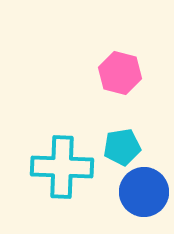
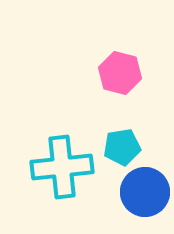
cyan cross: rotated 8 degrees counterclockwise
blue circle: moved 1 px right
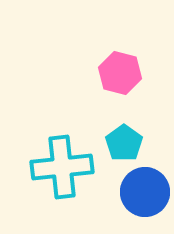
cyan pentagon: moved 2 px right, 4 px up; rotated 27 degrees counterclockwise
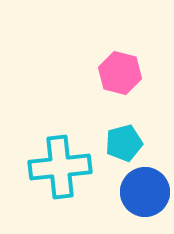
cyan pentagon: rotated 21 degrees clockwise
cyan cross: moved 2 px left
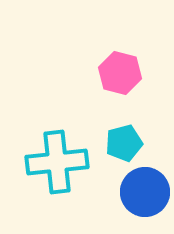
cyan cross: moved 3 px left, 5 px up
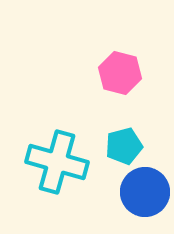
cyan pentagon: moved 3 px down
cyan cross: rotated 22 degrees clockwise
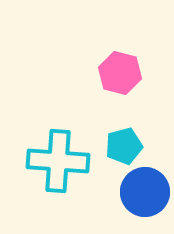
cyan cross: moved 1 px right, 1 px up; rotated 12 degrees counterclockwise
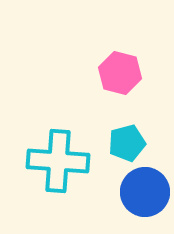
cyan pentagon: moved 3 px right, 3 px up
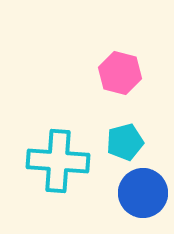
cyan pentagon: moved 2 px left, 1 px up
blue circle: moved 2 px left, 1 px down
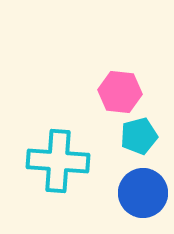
pink hexagon: moved 19 px down; rotated 9 degrees counterclockwise
cyan pentagon: moved 14 px right, 6 px up
